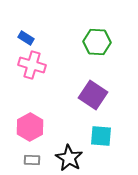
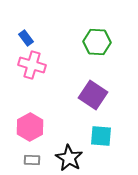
blue rectangle: rotated 21 degrees clockwise
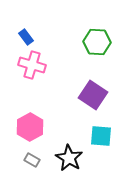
blue rectangle: moved 1 px up
gray rectangle: rotated 28 degrees clockwise
